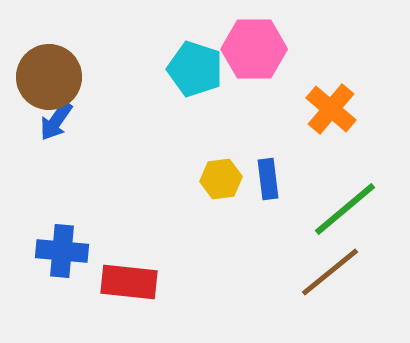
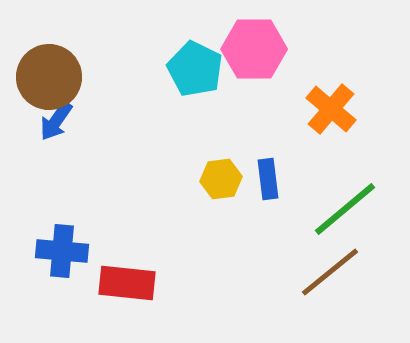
cyan pentagon: rotated 8 degrees clockwise
red rectangle: moved 2 px left, 1 px down
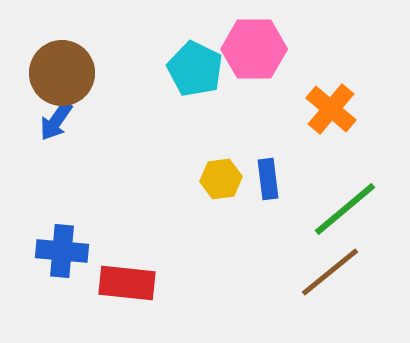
brown circle: moved 13 px right, 4 px up
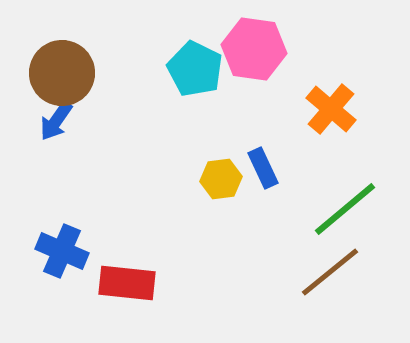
pink hexagon: rotated 8 degrees clockwise
blue rectangle: moved 5 px left, 11 px up; rotated 18 degrees counterclockwise
blue cross: rotated 18 degrees clockwise
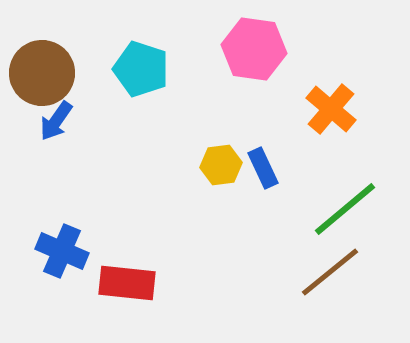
cyan pentagon: moved 54 px left; rotated 8 degrees counterclockwise
brown circle: moved 20 px left
yellow hexagon: moved 14 px up
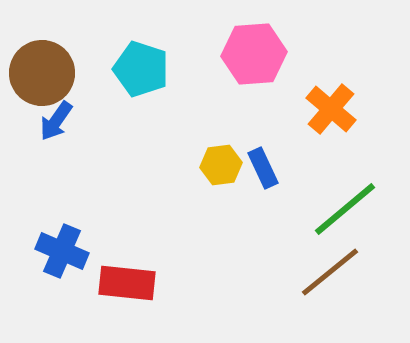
pink hexagon: moved 5 px down; rotated 12 degrees counterclockwise
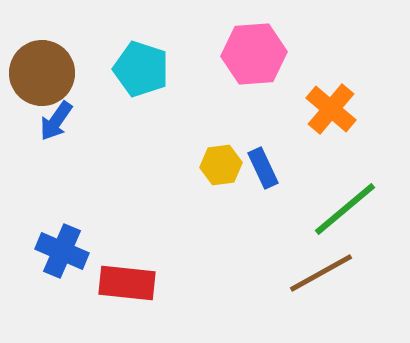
brown line: moved 9 px left, 1 px down; rotated 10 degrees clockwise
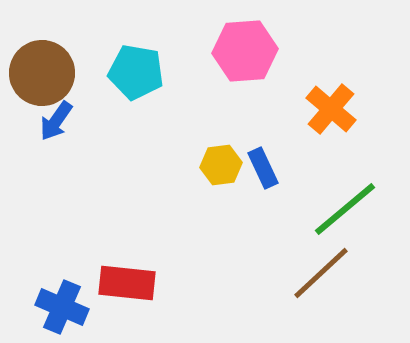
pink hexagon: moved 9 px left, 3 px up
cyan pentagon: moved 5 px left, 3 px down; rotated 8 degrees counterclockwise
blue cross: moved 56 px down
brown line: rotated 14 degrees counterclockwise
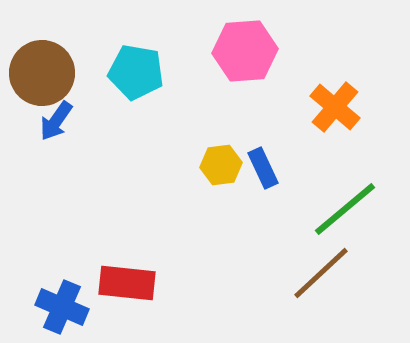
orange cross: moved 4 px right, 2 px up
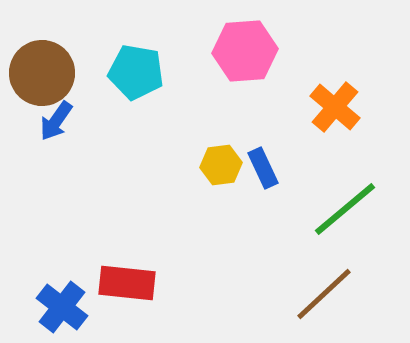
brown line: moved 3 px right, 21 px down
blue cross: rotated 15 degrees clockwise
